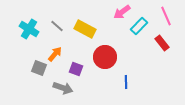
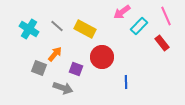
red circle: moved 3 px left
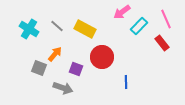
pink line: moved 3 px down
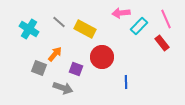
pink arrow: moved 1 px left, 1 px down; rotated 30 degrees clockwise
gray line: moved 2 px right, 4 px up
